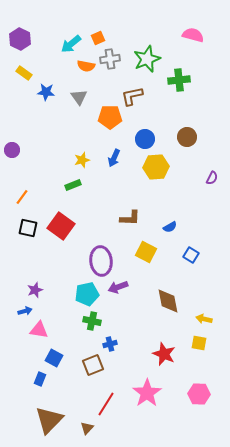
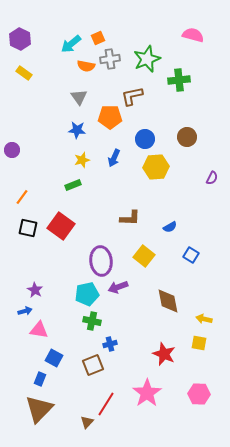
blue star at (46, 92): moved 31 px right, 38 px down
yellow square at (146, 252): moved 2 px left, 4 px down; rotated 10 degrees clockwise
purple star at (35, 290): rotated 21 degrees counterclockwise
brown triangle at (49, 420): moved 10 px left, 11 px up
brown triangle at (87, 428): moved 6 px up
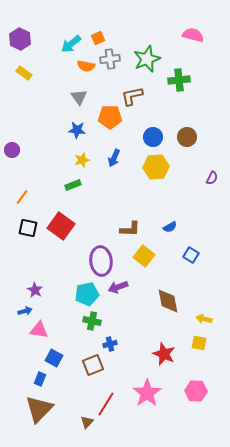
blue circle at (145, 139): moved 8 px right, 2 px up
brown L-shape at (130, 218): moved 11 px down
pink hexagon at (199, 394): moved 3 px left, 3 px up
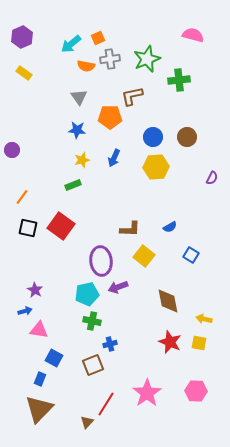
purple hexagon at (20, 39): moved 2 px right, 2 px up; rotated 10 degrees clockwise
red star at (164, 354): moved 6 px right, 12 px up
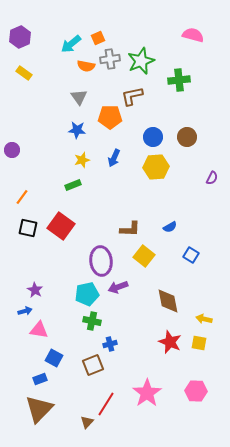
purple hexagon at (22, 37): moved 2 px left
green star at (147, 59): moved 6 px left, 2 px down
blue rectangle at (40, 379): rotated 48 degrees clockwise
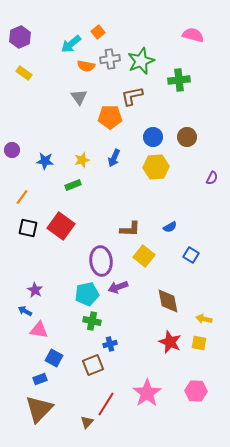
orange square at (98, 38): moved 6 px up; rotated 16 degrees counterclockwise
blue star at (77, 130): moved 32 px left, 31 px down
blue arrow at (25, 311): rotated 136 degrees counterclockwise
